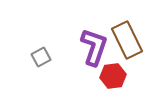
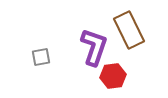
brown rectangle: moved 2 px right, 10 px up
gray square: rotated 18 degrees clockwise
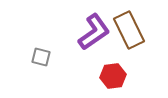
purple L-shape: moved 15 px up; rotated 36 degrees clockwise
gray square: rotated 24 degrees clockwise
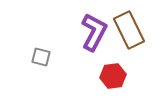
purple L-shape: rotated 27 degrees counterclockwise
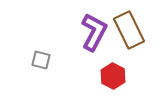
gray square: moved 3 px down
red hexagon: rotated 25 degrees counterclockwise
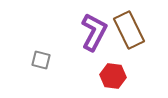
red hexagon: rotated 20 degrees counterclockwise
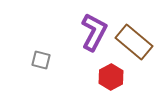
brown rectangle: moved 5 px right, 12 px down; rotated 24 degrees counterclockwise
red hexagon: moved 2 px left, 1 px down; rotated 25 degrees clockwise
